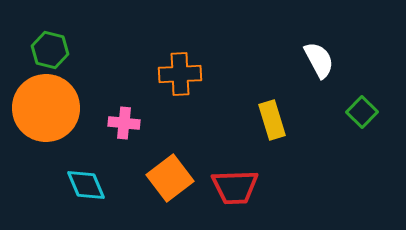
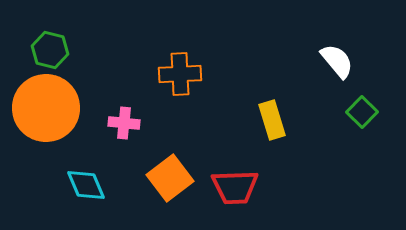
white semicircle: moved 18 px right, 1 px down; rotated 12 degrees counterclockwise
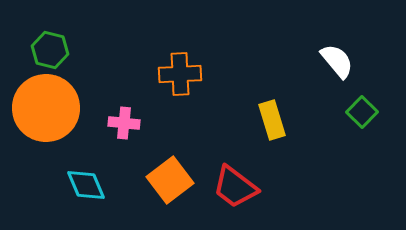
orange square: moved 2 px down
red trapezoid: rotated 39 degrees clockwise
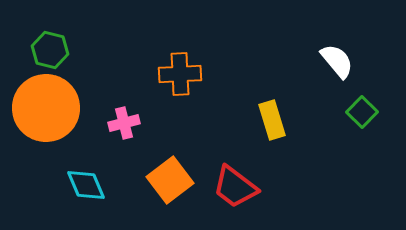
pink cross: rotated 20 degrees counterclockwise
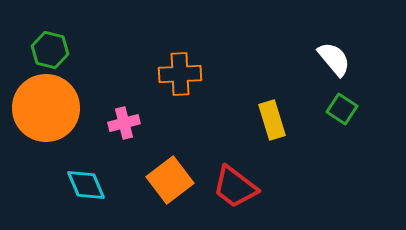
white semicircle: moved 3 px left, 2 px up
green square: moved 20 px left, 3 px up; rotated 12 degrees counterclockwise
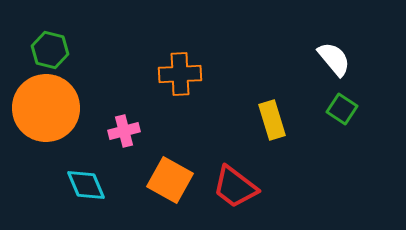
pink cross: moved 8 px down
orange square: rotated 24 degrees counterclockwise
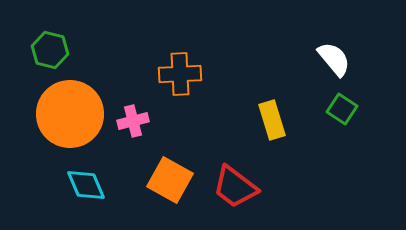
orange circle: moved 24 px right, 6 px down
pink cross: moved 9 px right, 10 px up
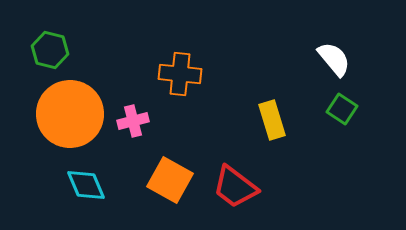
orange cross: rotated 9 degrees clockwise
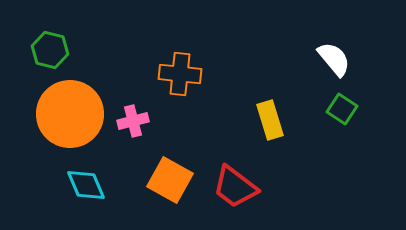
yellow rectangle: moved 2 px left
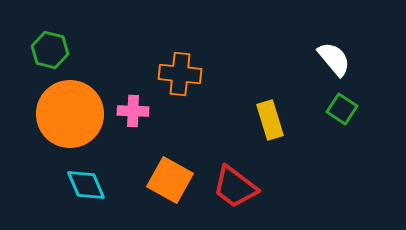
pink cross: moved 10 px up; rotated 16 degrees clockwise
